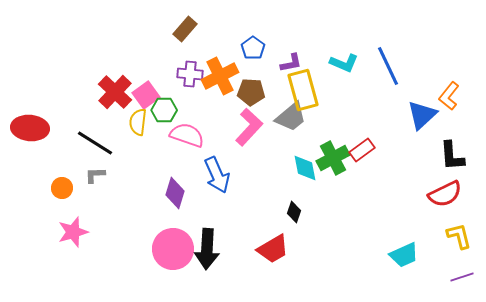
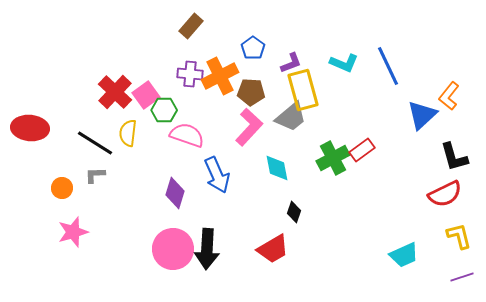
brown rectangle: moved 6 px right, 3 px up
purple L-shape: rotated 10 degrees counterclockwise
yellow semicircle: moved 10 px left, 11 px down
black L-shape: moved 2 px right, 1 px down; rotated 12 degrees counterclockwise
cyan diamond: moved 28 px left
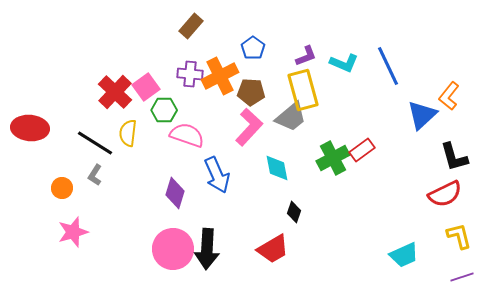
purple L-shape: moved 15 px right, 7 px up
pink square: moved 8 px up
gray L-shape: rotated 55 degrees counterclockwise
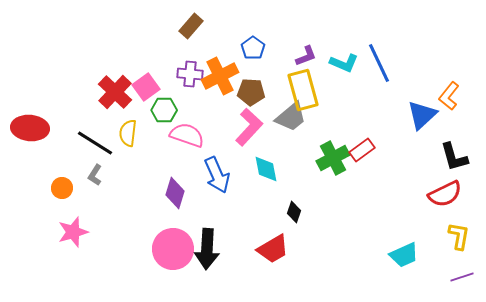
blue line: moved 9 px left, 3 px up
cyan diamond: moved 11 px left, 1 px down
yellow L-shape: rotated 24 degrees clockwise
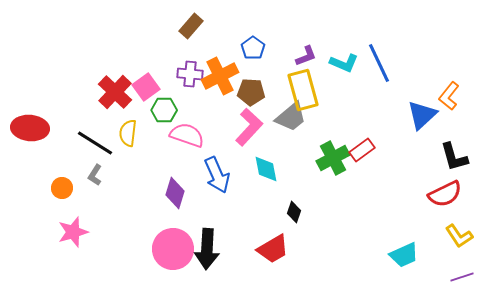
yellow L-shape: rotated 136 degrees clockwise
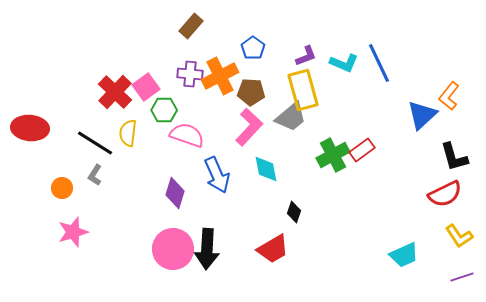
green cross: moved 3 px up
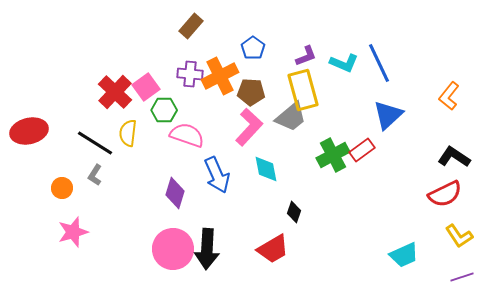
blue triangle: moved 34 px left
red ellipse: moved 1 px left, 3 px down; rotated 18 degrees counterclockwise
black L-shape: rotated 140 degrees clockwise
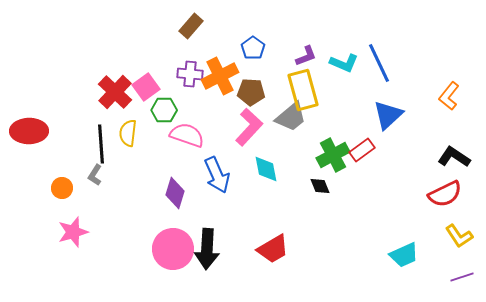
red ellipse: rotated 12 degrees clockwise
black line: moved 6 px right, 1 px down; rotated 54 degrees clockwise
black diamond: moved 26 px right, 26 px up; rotated 40 degrees counterclockwise
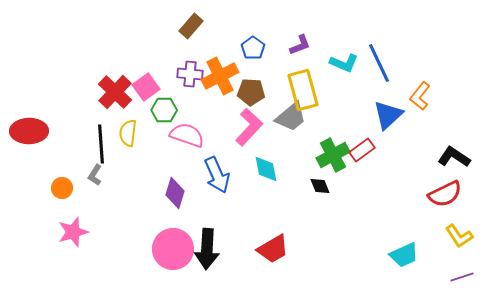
purple L-shape: moved 6 px left, 11 px up
orange L-shape: moved 29 px left
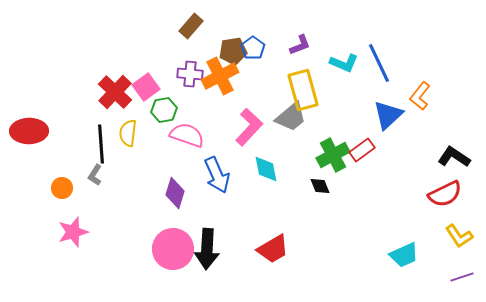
brown pentagon: moved 18 px left, 41 px up; rotated 12 degrees counterclockwise
green hexagon: rotated 10 degrees counterclockwise
